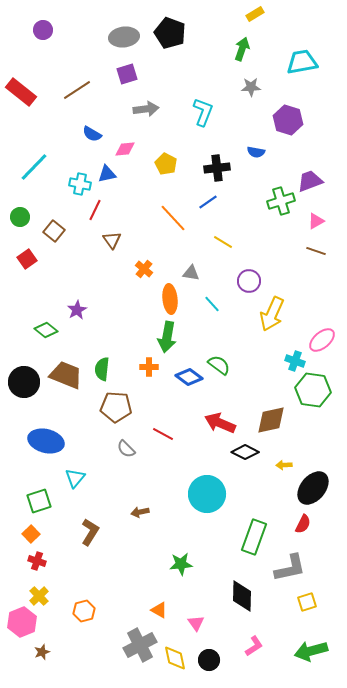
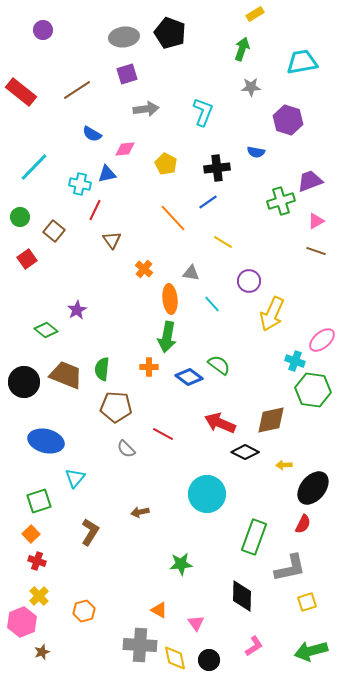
gray cross at (140, 645): rotated 32 degrees clockwise
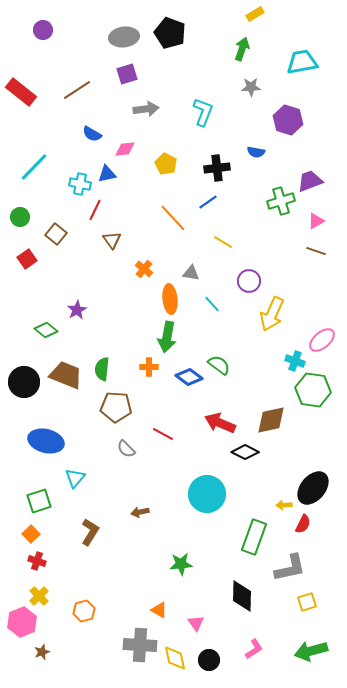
brown square at (54, 231): moved 2 px right, 3 px down
yellow arrow at (284, 465): moved 40 px down
pink L-shape at (254, 646): moved 3 px down
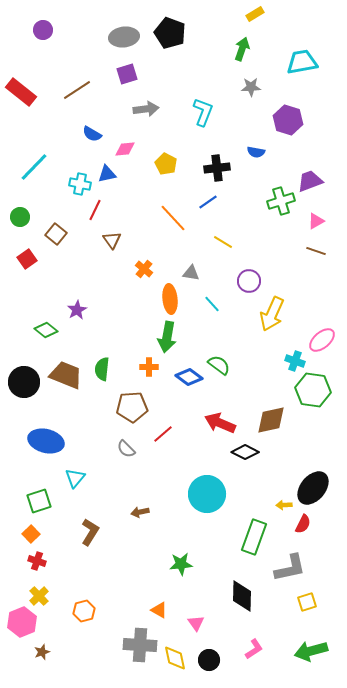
brown pentagon at (116, 407): moved 16 px right; rotated 8 degrees counterclockwise
red line at (163, 434): rotated 70 degrees counterclockwise
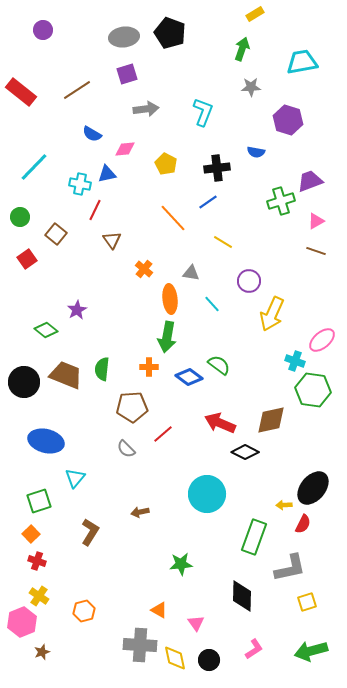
yellow cross at (39, 596): rotated 12 degrees counterclockwise
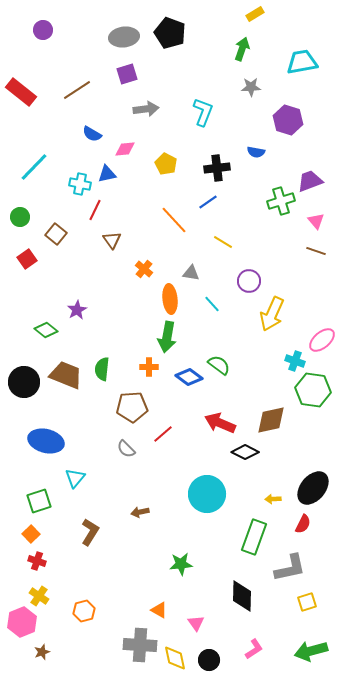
orange line at (173, 218): moved 1 px right, 2 px down
pink triangle at (316, 221): rotated 42 degrees counterclockwise
yellow arrow at (284, 505): moved 11 px left, 6 px up
